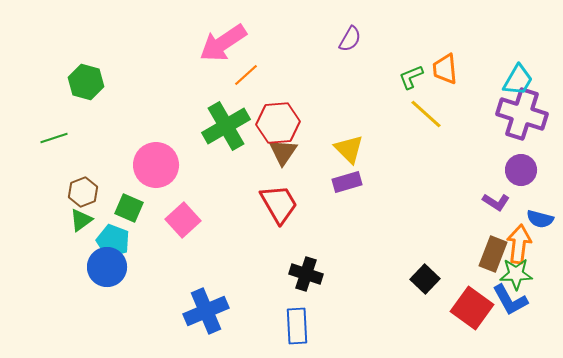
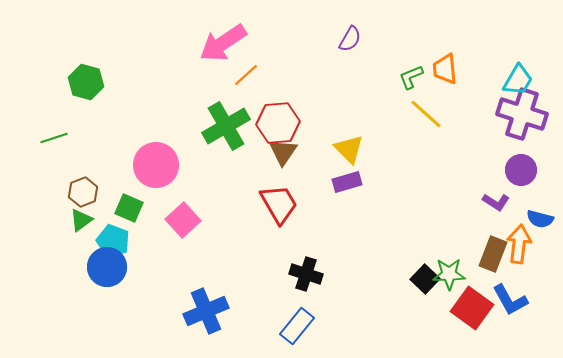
green star: moved 67 px left
blue rectangle: rotated 42 degrees clockwise
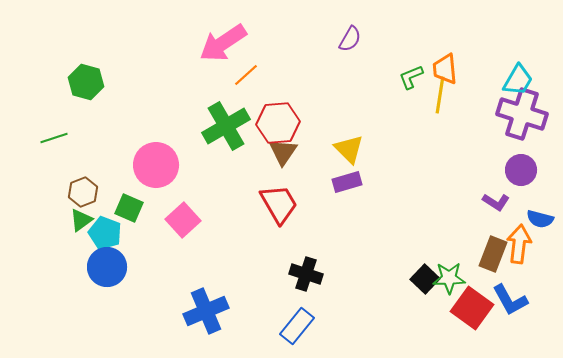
yellow line: moved 14 px right, 19 px up; rotated 57 degrees clockwise
cyan pentagon: moved 8 px left, 8 px up
green star: moved 4 px down
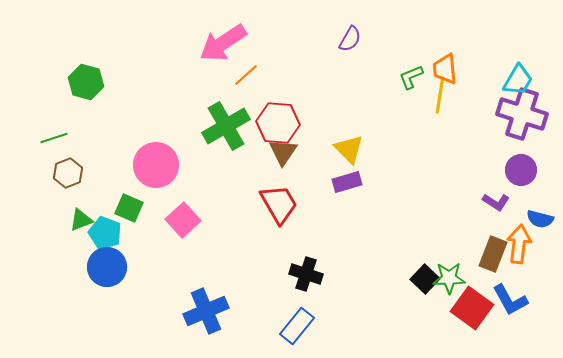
red hexagon: rotated 9 degrees clockwise
brown hexagon: moved 15 px left, 19 px up
green triangle: rotated 15 degrees clockwise
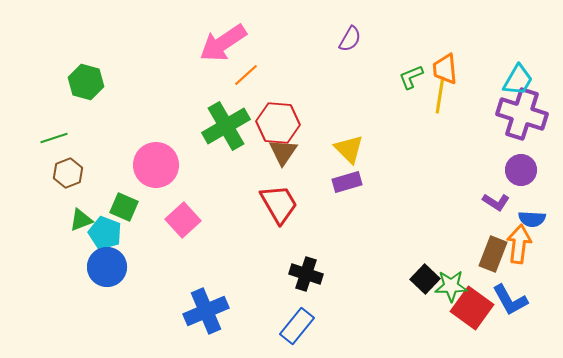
green square: moved 5 px left, 1 px up
blue semicircle: moved 8 px left; rotated 12 degrees counterclockwise
green star: moved 2 px right, 8 px down
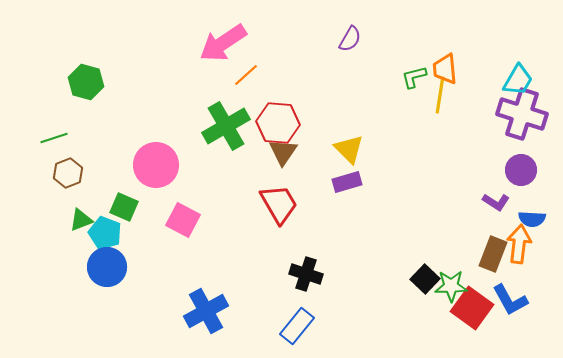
green L-shape: moved 3 px right; rotated 8 degrees clockwise
pink square: rotated 20 degrees counterclockwise
blue cross: rotated 6 degrees counterclockwise
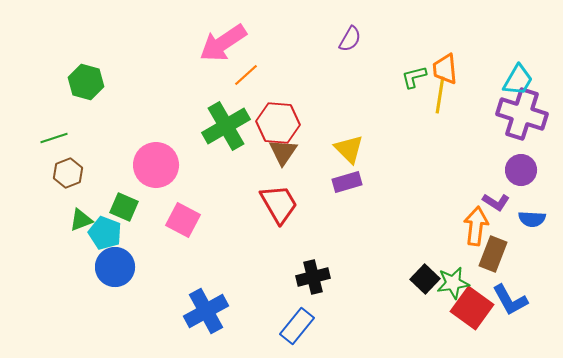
orange arrow: moved 43 px left, 18 px up
blue circle: moved 8 px right
black cross: moved 7 px right, 3 px down; rotated 32 degrees counterclockwise
green star: moved 2 px right, 3 px up; rotated 8 degrees counterclockwise
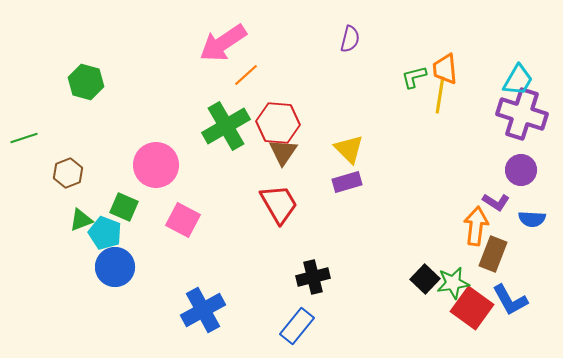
purple semicircle: rotated 16 degrees counterclockwise
green line: moved 30 px left
blue cross: moved 3 px left, 1 px up
